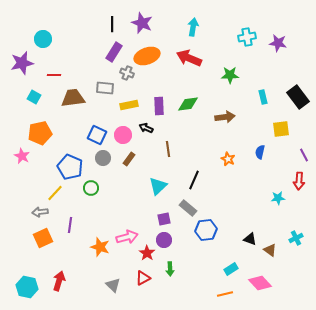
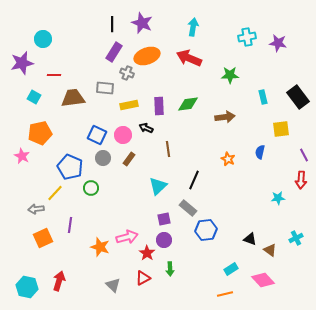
red arrow at (299, 181): moved 2 px right, 1 px up
gray arrow at (40, 212): moved 4 px left, 3 px up
pink diamond at (260, 283): moved 3 px right, 3 px up
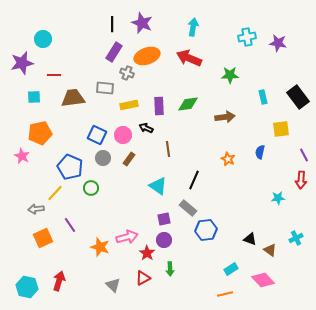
cyan square at (34, 97): rotated 32 degrees counterclockwise
cyan triangle at (158, 186): rotated 42 degrees counterclockwise
purple line at (70, 225): rotated 42 degrees counterclockwise
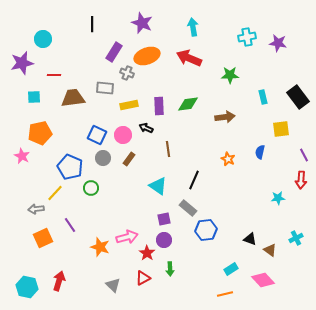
black line at (112, 24): moved 20 px left
cyan arrow at (193, 27): rotated 18 degrees counterclockwise
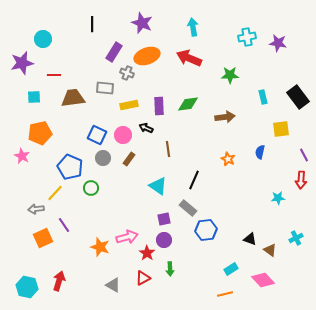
purple line at (70, 225): moved 6 px left
gray triangle at (113, 285): rotated 14 degrees counterclockwise
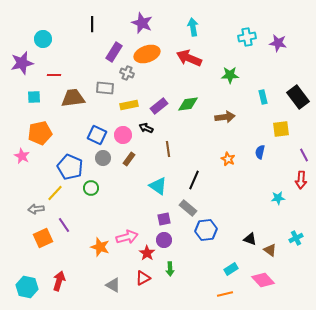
orange ellipse at (147, 56): moved 2 px up
purple rectangle at (159, 106): rotated 54 degrees clockwise
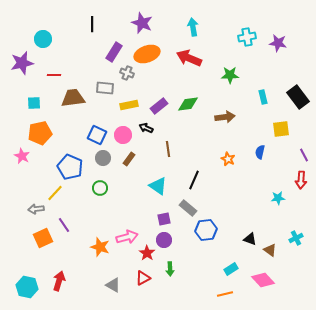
cyan square at (34, 97): moved 6 px down
green circle at (91, 188): moved 9 px right
